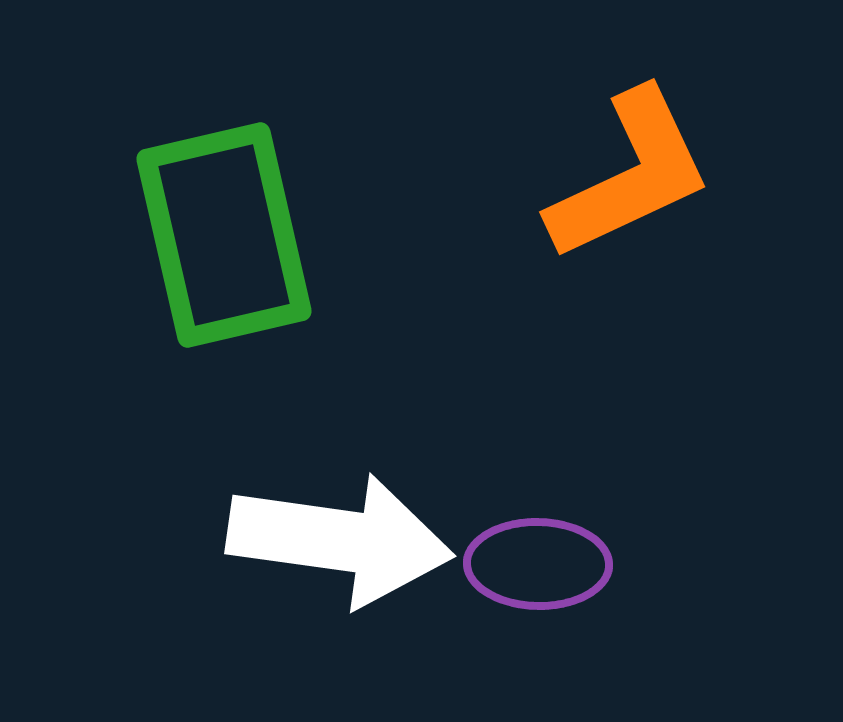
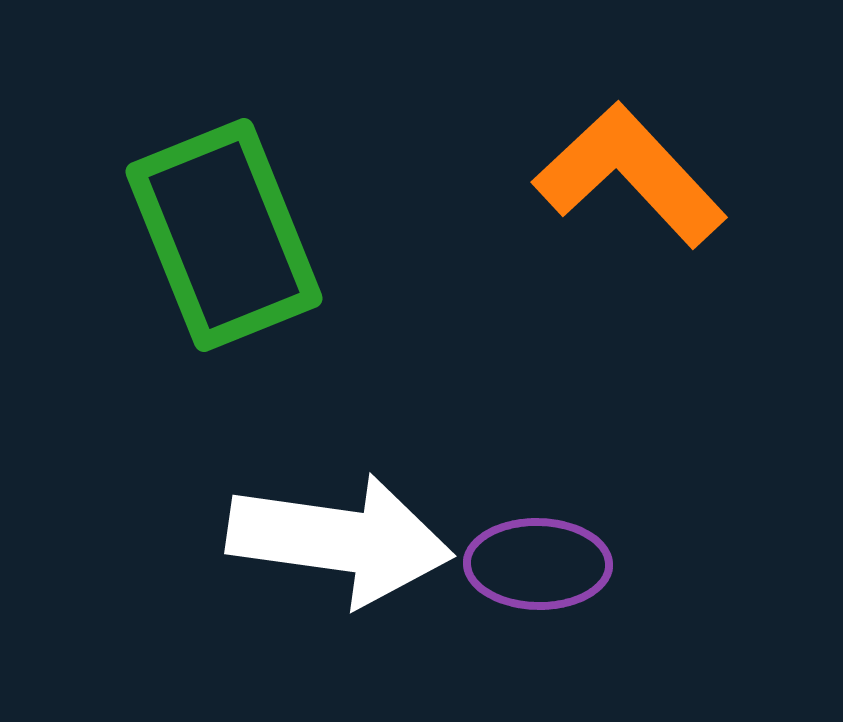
orange L-shape: rotated 108 degrees counterclockwise
green rectangle: rotated 9 degrees counterclockwise
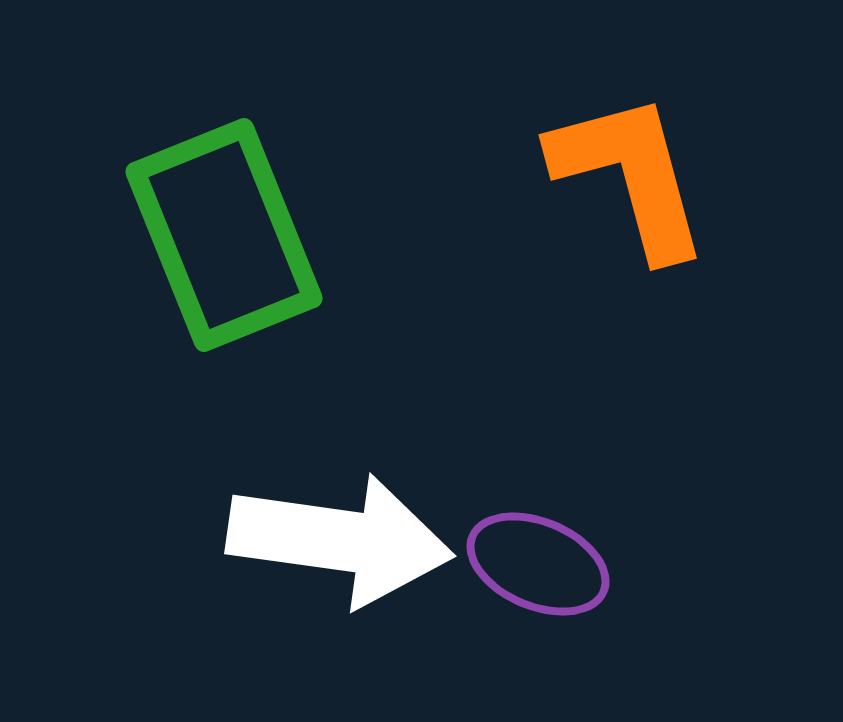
orange L-shape: rotated 28 degrees clockwise
purple ellipse: rotated 22 degrees clockwise
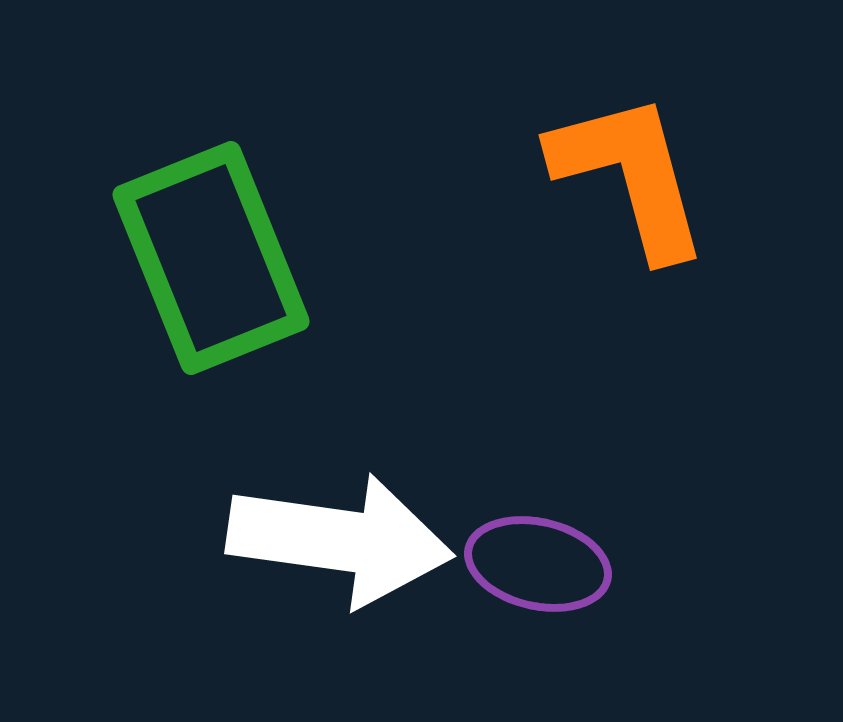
green rectangle: moved 13 px left, 23 px down
purple ellipse: rotated 10 degrees counterclockwise
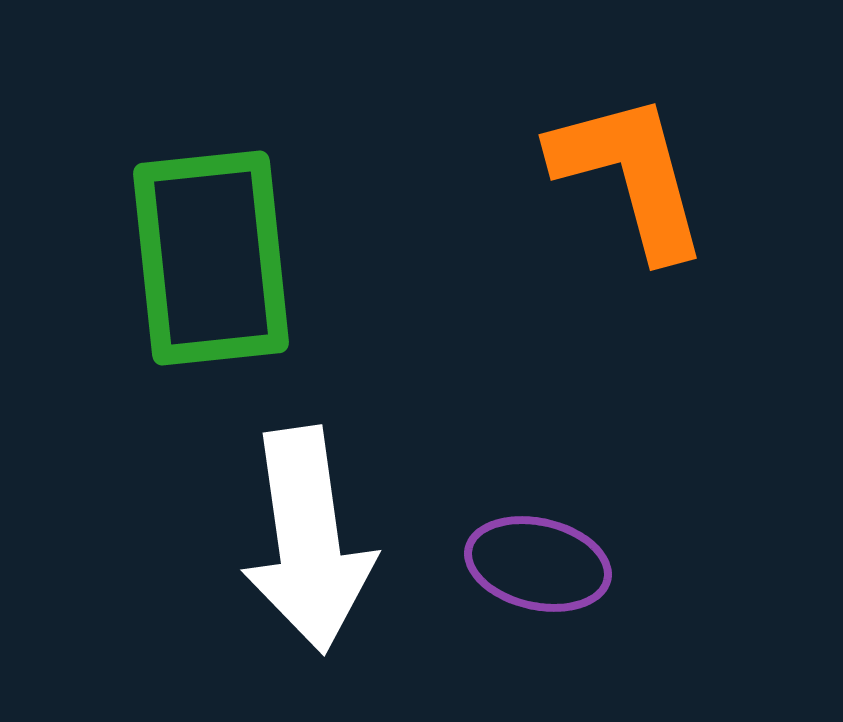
green rectangle: rotated 16 degrees clockwise
white arrow: moved 32 px left; rotated 74 degrees clockwise
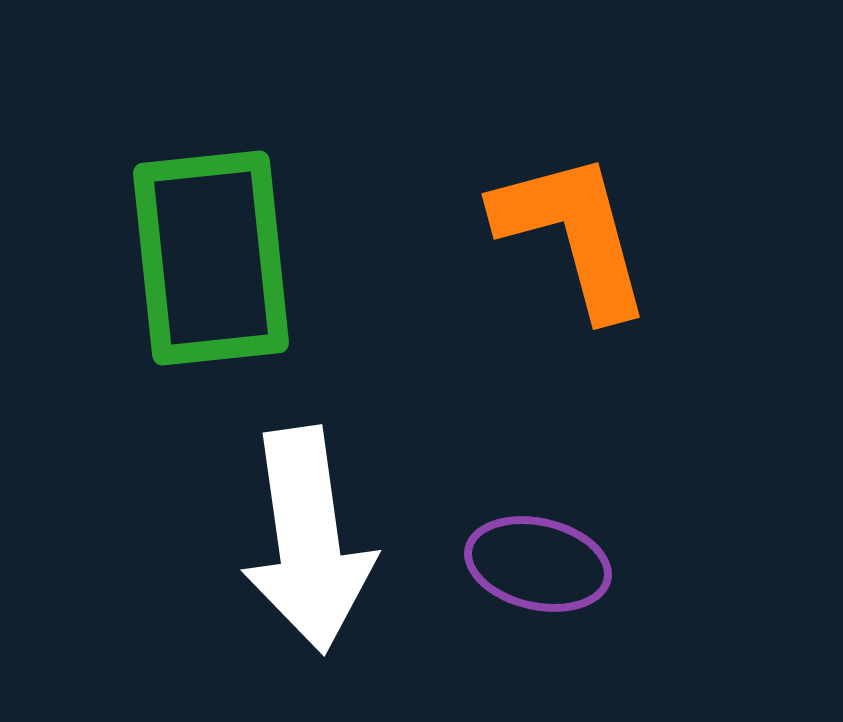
orange L-shape: moved 57 px left, 59 px down
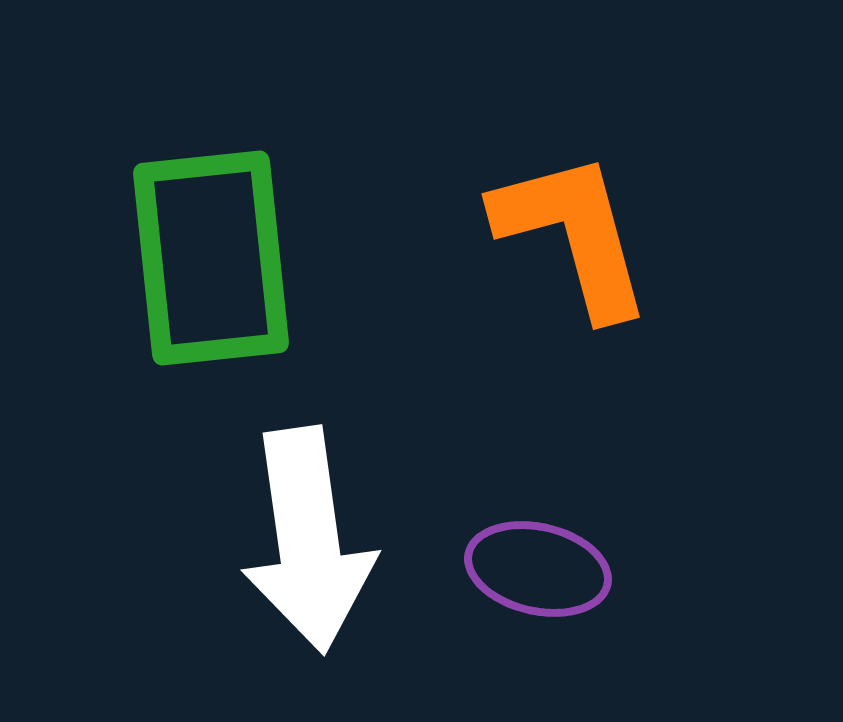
purple ellipse: moved 5 px down
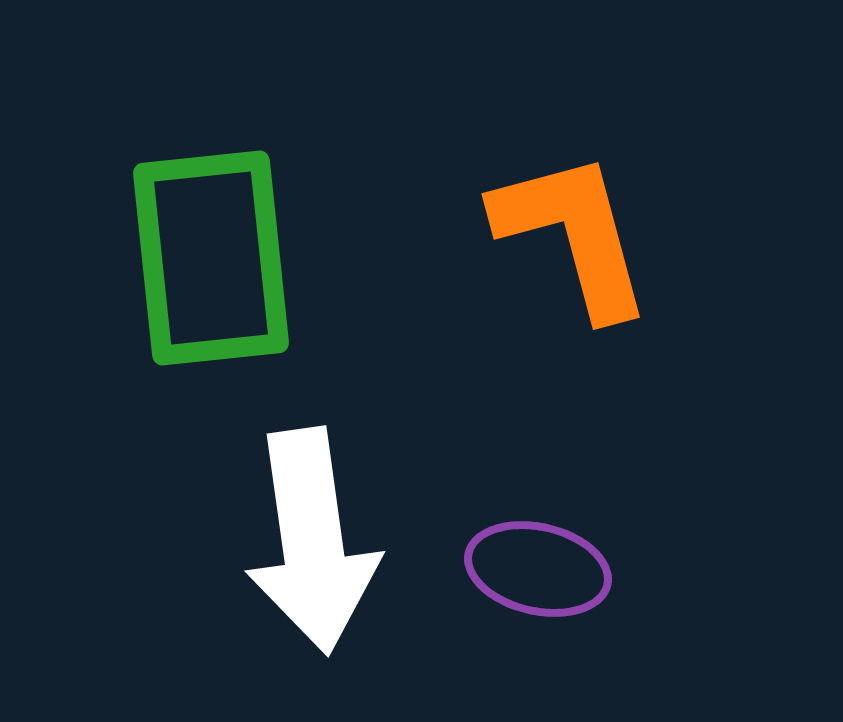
white arrow: moved 4 px right, 1 px down
